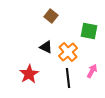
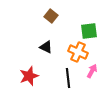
green square: rotated 18 degrees counterclockwise
orange cross: moved 10 px right; rotated 24 degrees counterclockwise
red star: moved 2 px down; rotated 12 degrees clockwise
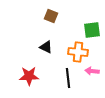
brown square: rotated 16 degrees counterclockwise
green square: moved 3 px right, 1 px up
orange cross: rotated 18 degrees counterclockwise
pink arrow: rotated 112 degrees counterclockwise
red star: rotated 18 degrees clockwise
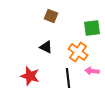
green square: moved 2 px up
orange cross: rotated 30 degrees clockwise
red star: moved 1 px right; rotated 18 degrees clockwise
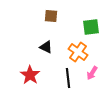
brown square: rotated 16 degrees counterclockwise
green square: moved 1 px left, 1 px up
pink arrow: moved 2 px down; rotated 64 degrees counterclockwise
red star: moved 1 px up; rotated 18 degrees clockwise
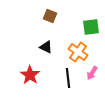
brown square: moved 1 px left; rotated 16 degrees clockwise
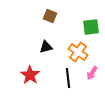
black triangle: rotated 40 degrees counterclockwise
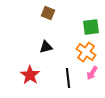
brown square: moved 2 px left, 3 px up
orange cross: moved 8 px right
